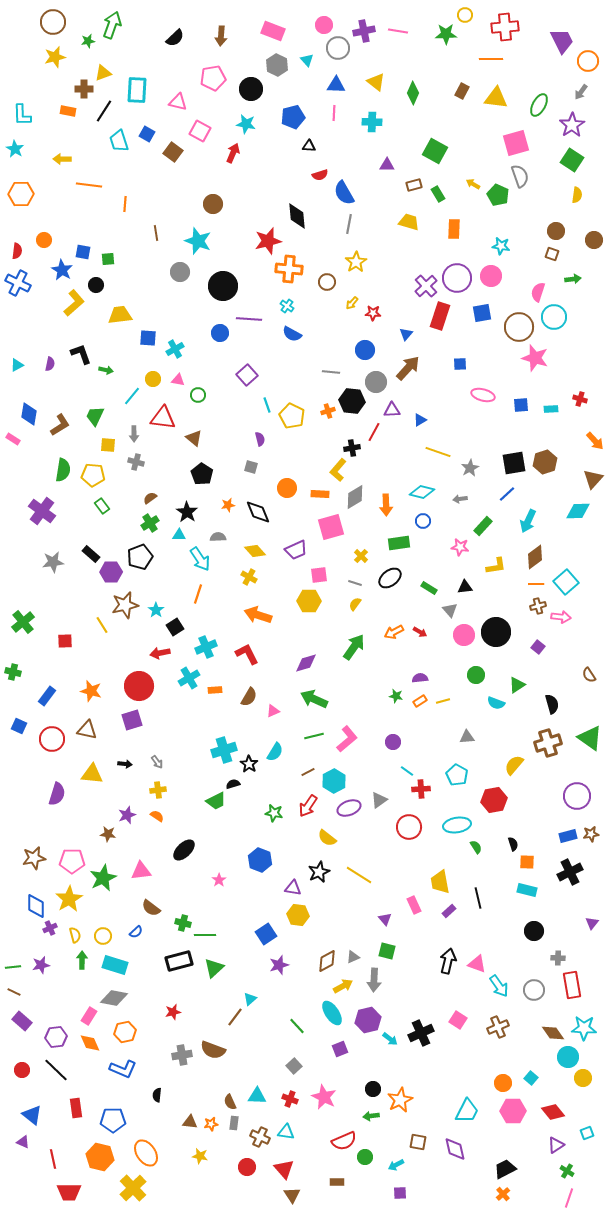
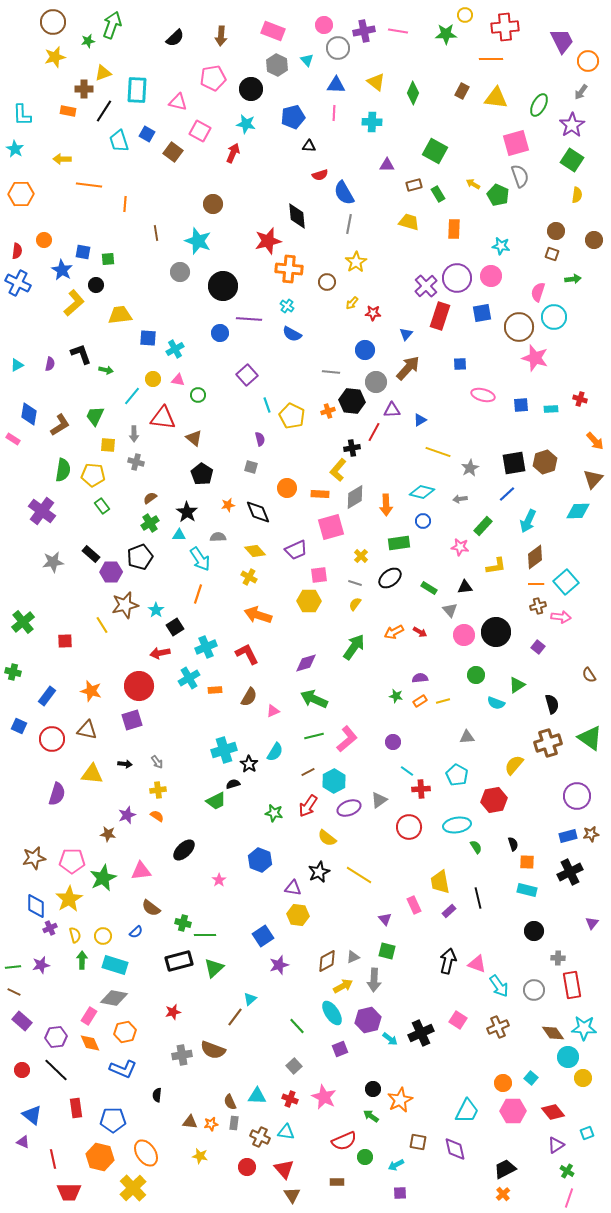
blue square at (266, 934): moved 3 px left, 2 px down
green arrow at (371, 1116): rotated 42 degrees clockwise
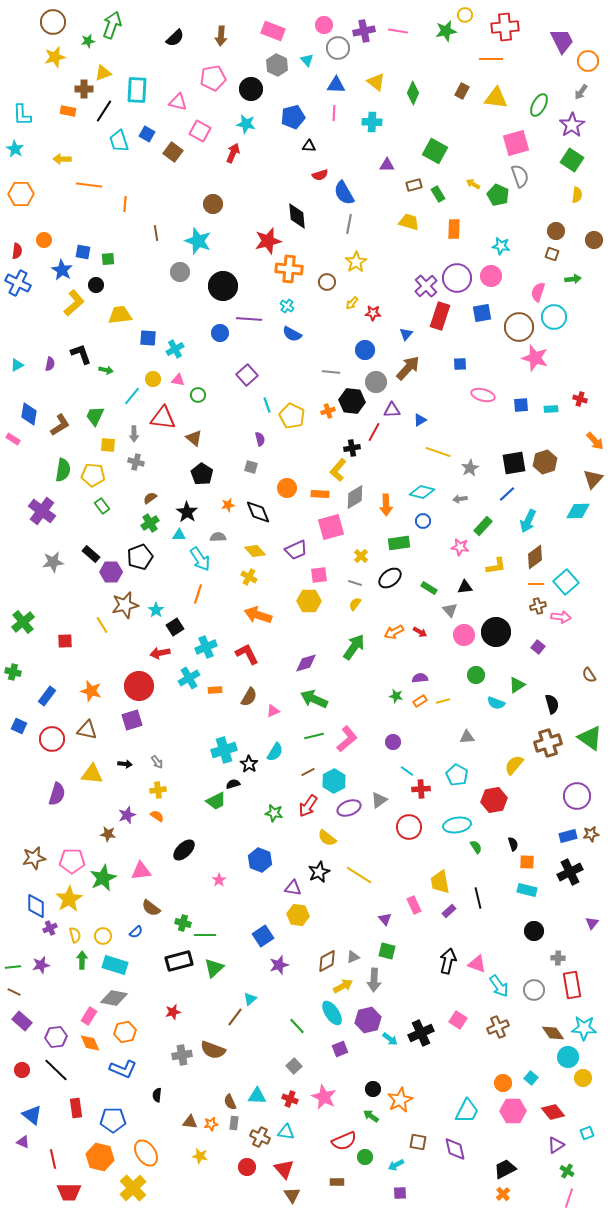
green star at (446, 34): moved 3 px up; rotated 10 degrees counterclockwise
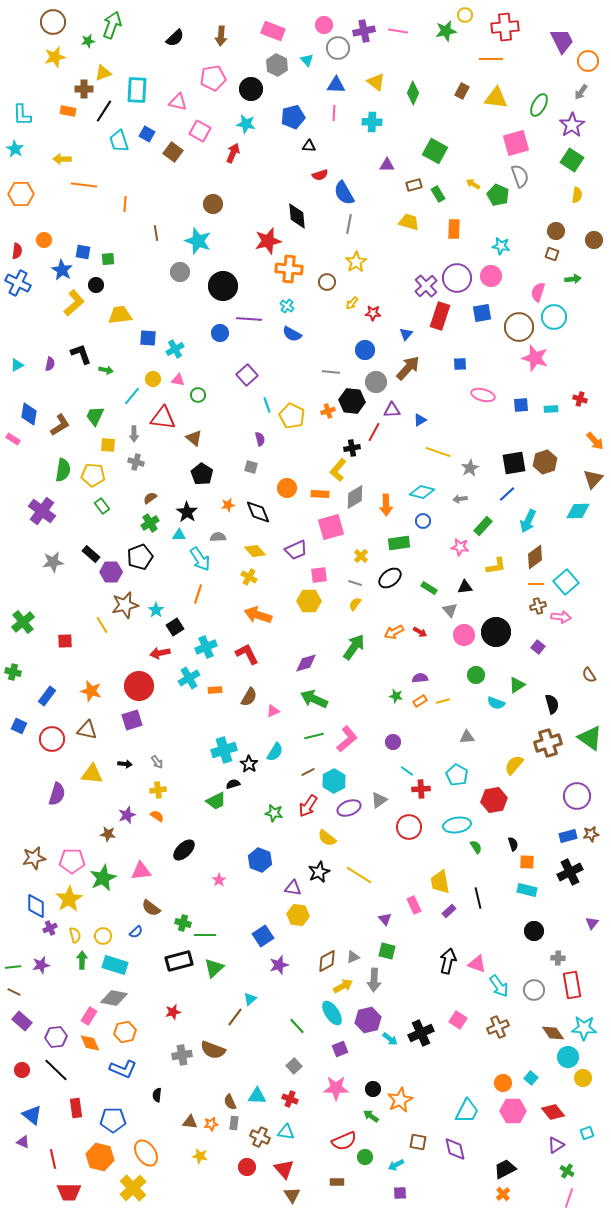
orange line at (89, 185): moved 5 px left
pink star at (324, 1097): moved 12 px right, 9 px up; rotated 25 degrees counterclockwise
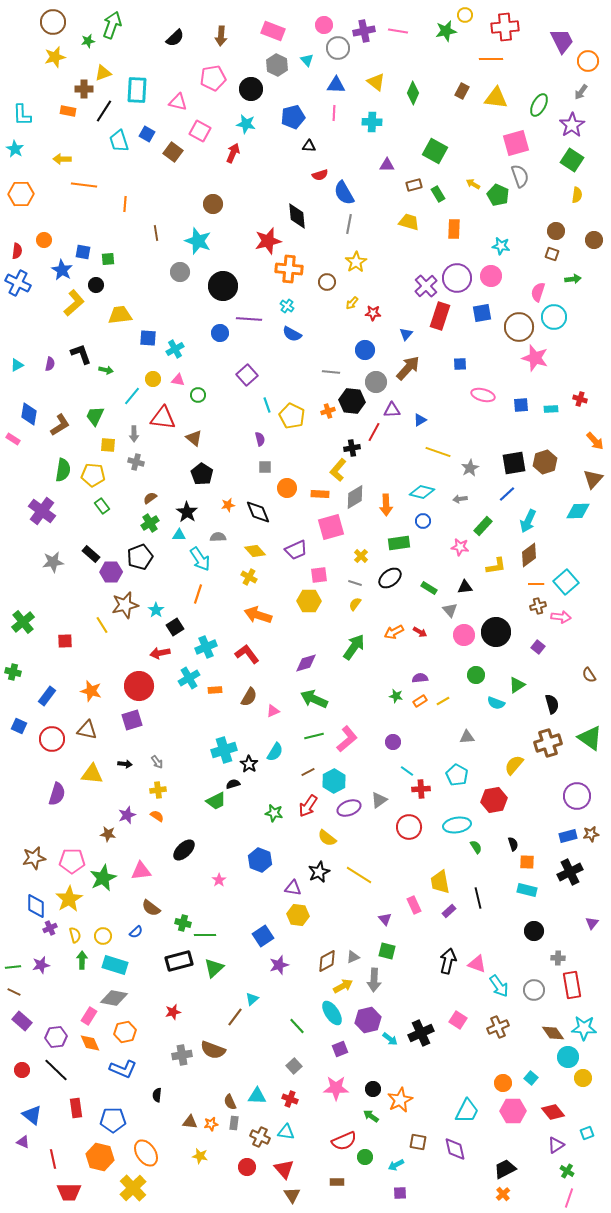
gray square at (251, 467): moved 14 px right; rotated 16 degrees counterclockwise
brown diamond at (535, 557): moved 6 px left, 2 px up
red L-shape at (247, 654): rotated 10 degrees counterclockwise
yellow line at (443, 701): rotated 16 degrees counterclockwise
cyan triangle at (250, 999): moved 2 px right
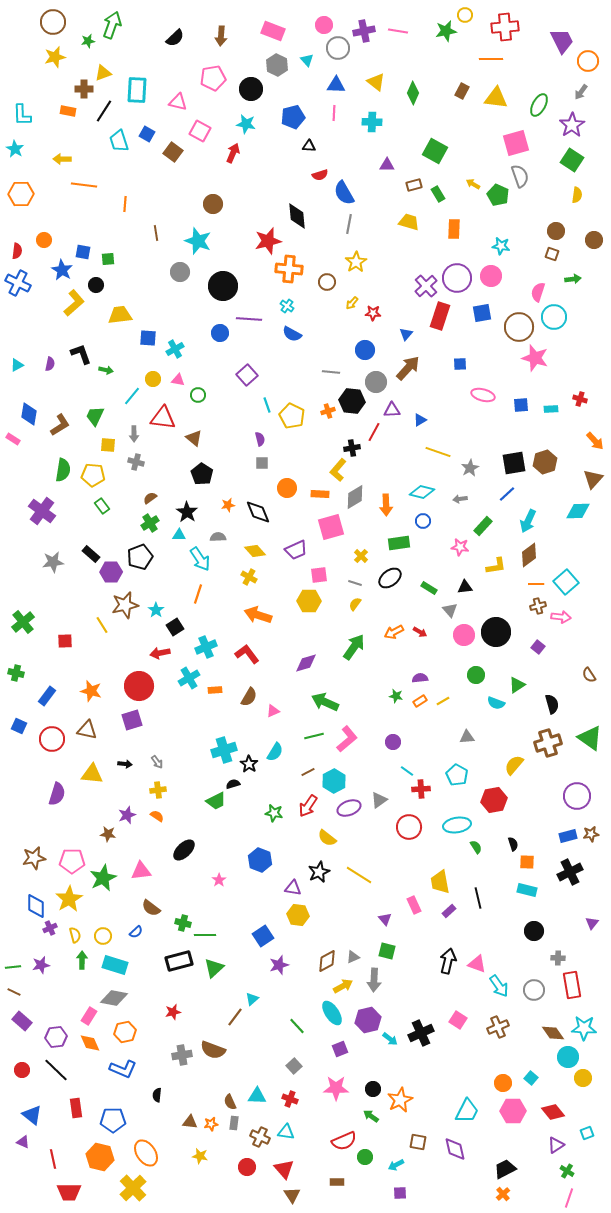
gray square at (265, 467): moved 3 px left, 4 px up
green cross at (13, 672): moved 3 px right, 1 px down
green arrow at (314, 699): moved 11 px right, 3 px down
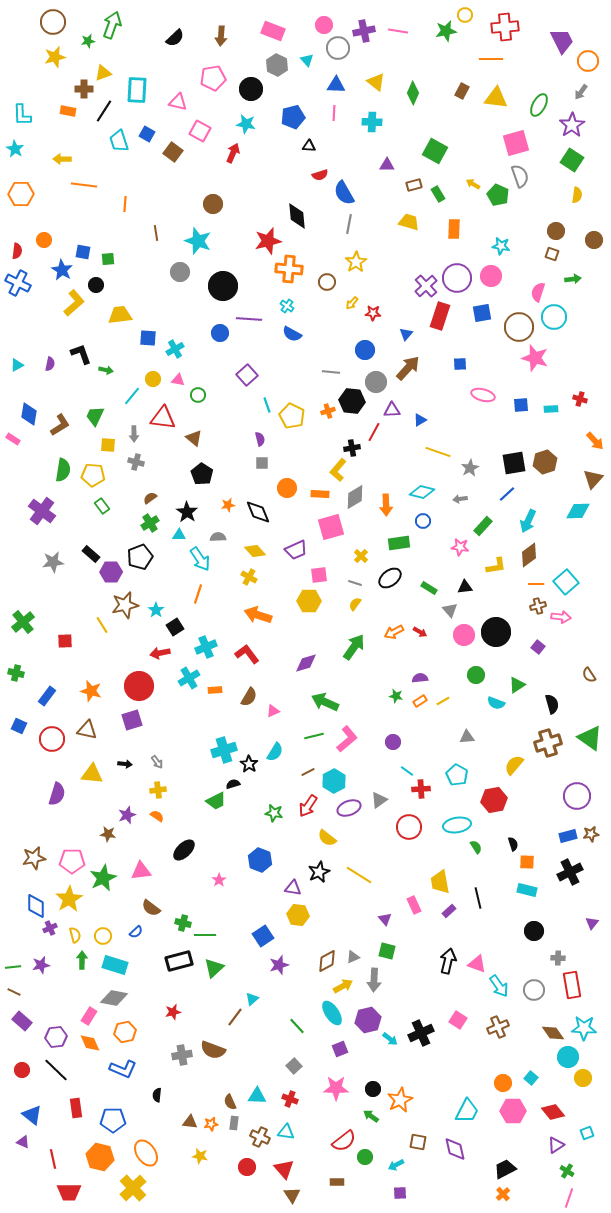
red semicircle at (344, 1141): rotated 15 degrees counterclockwise
